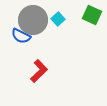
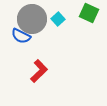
green square: moved 3 px left, 2 px up
gray circle: moved 1 px left, 1 px up
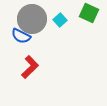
cyan square: moved 2 px right, 1 px down
red L-shape: moved 9 px left, 4 px up
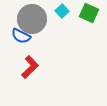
cyan square: moved 2 px right, 9 px up
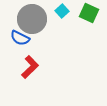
blue semicircle: moved 1 px left, 2 px down
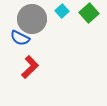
green square: rotated 24 degrees clockwise
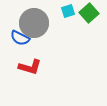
cyan square: moved 6 px right; rotated 24 degrees clockwise
gray circle: moved 2 px right, 4 px down
red L-shape: rotated 60 degrees clockwise
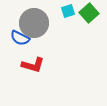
red L-shape: moved 3 px right, 2 px up
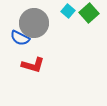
cyan square: rotated 32 degrees counterclockwise
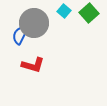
cyan square: moved 4 px left
blue semicircle: moved 3 px up; rotated 90 degrees clockwise
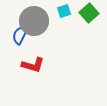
cyan square: rotated 32 degrees clockwise
gray circle: moved 2 px up
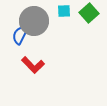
cyan square: rotated 16 degrees clockwise
red L-shape: rotated 30 degrees clockwise
